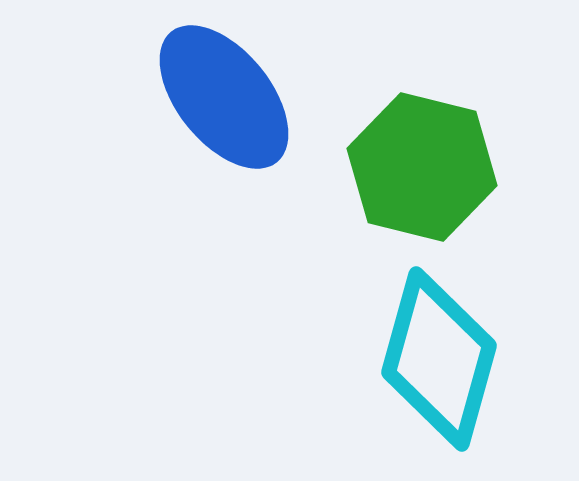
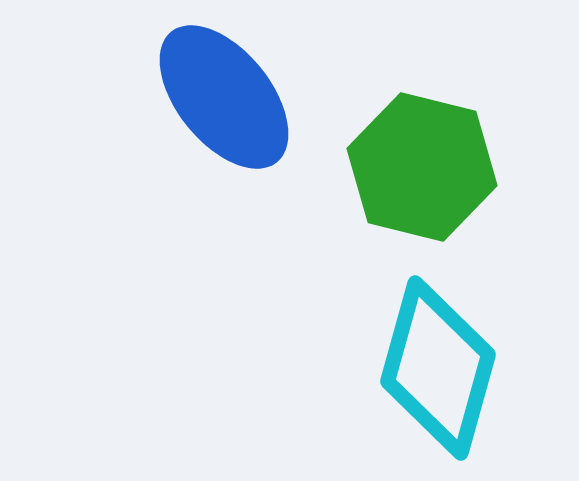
cyan diamond: moved 1 px left, 9 px down
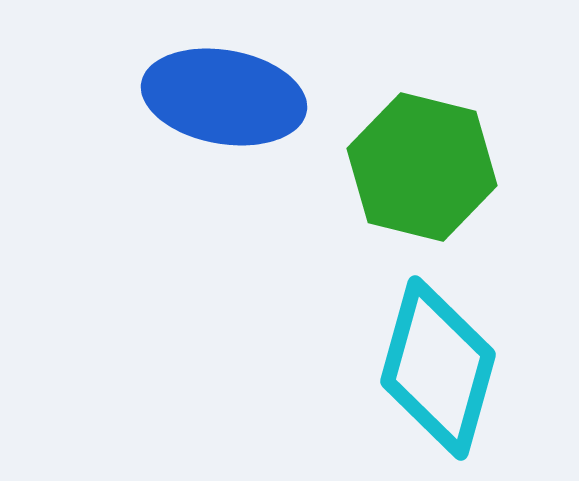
blue ellipse: rotated 41 degrees counterclockwise
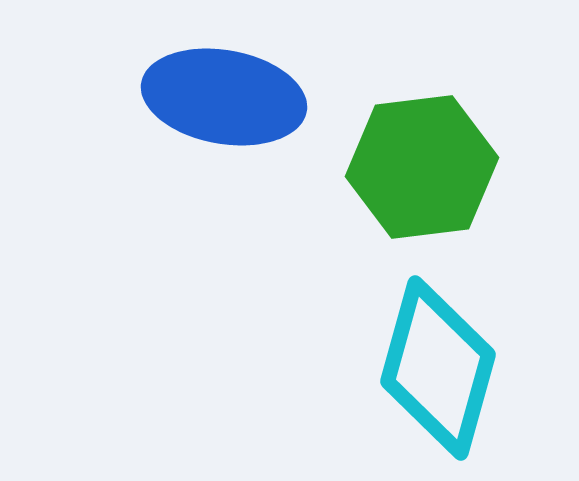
green hexagon: rotated 21 degrees counterclockwise
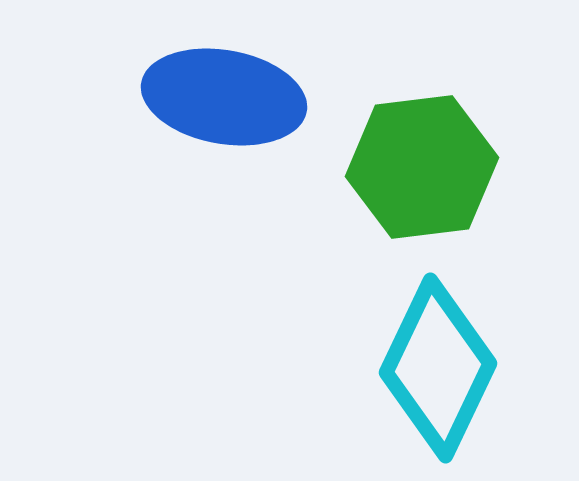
cyan diamond: rotated 10 degrees clockwise
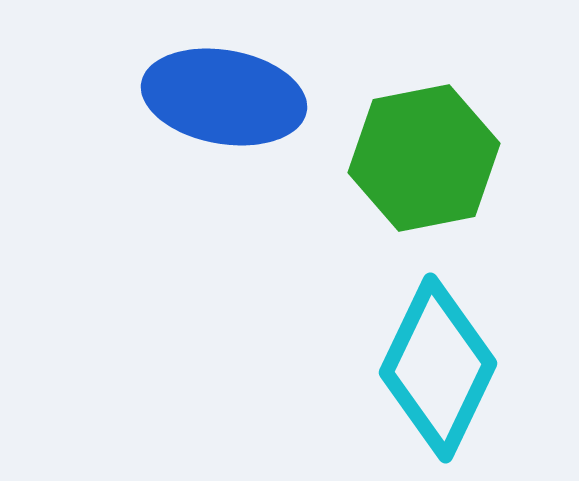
green hexagon: moved 2 px right, 9 px up; rotated 4 degrees counterclockwise
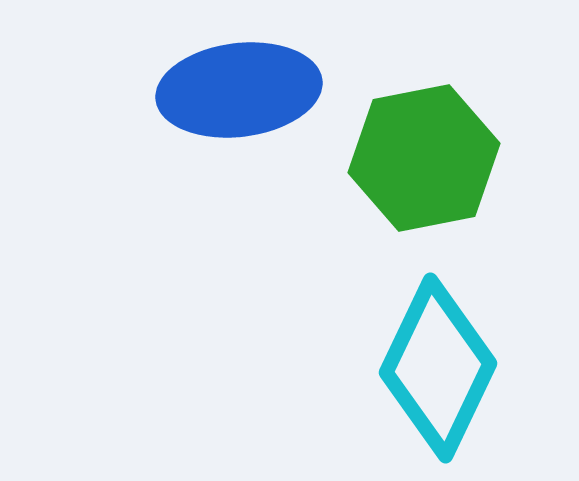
blue ellipse: moved 15 px right, 7 px up; rotated 17 degrees counterclockwise
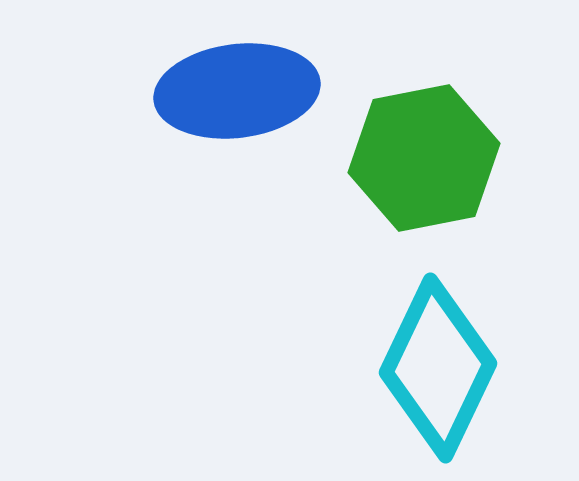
blue ellipse: moved 2 px left, 1 px down
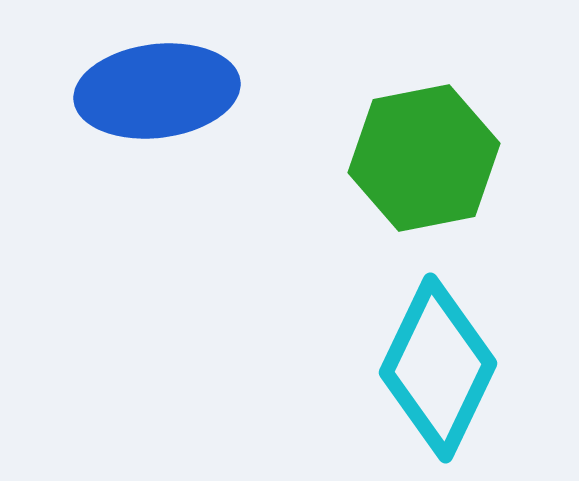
blue ellipse: moved 80 px left
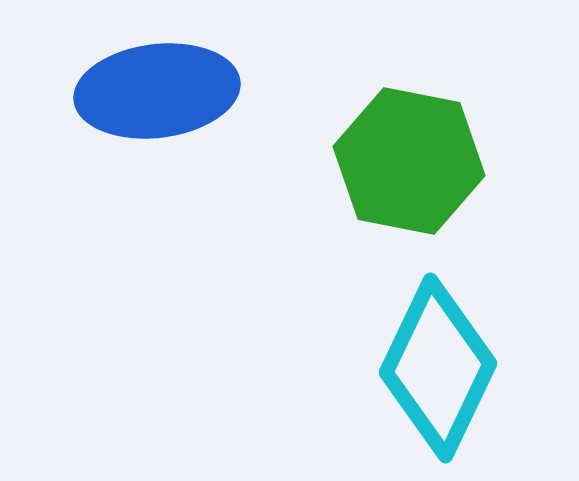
green hexagon: moved 15 px left, 3 px down; rotated 22 degrees clockwise
